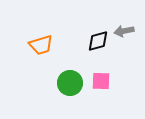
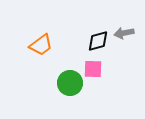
gray arrow: moved 2 px down
orange trapezoid: rotated 20 degrees counterclockwise
pink square: moved 8 px left, 12 px up
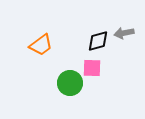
pink square: moved 1 px left, 1 px up
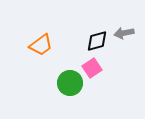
black diamond: moved 1 px left
pink square: rotated 36 degrees counterclockwise
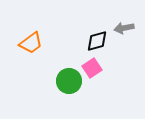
gray arrow: moved 5 px up
orange trapezoid: moved 10 px left, 2 px up
green circle: moved 1 px left, 2 px up
